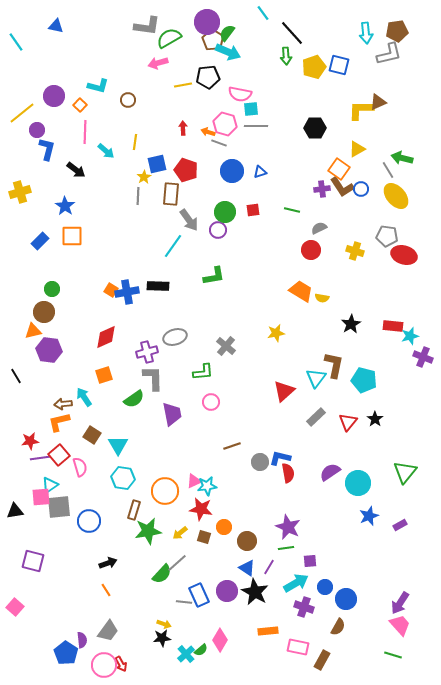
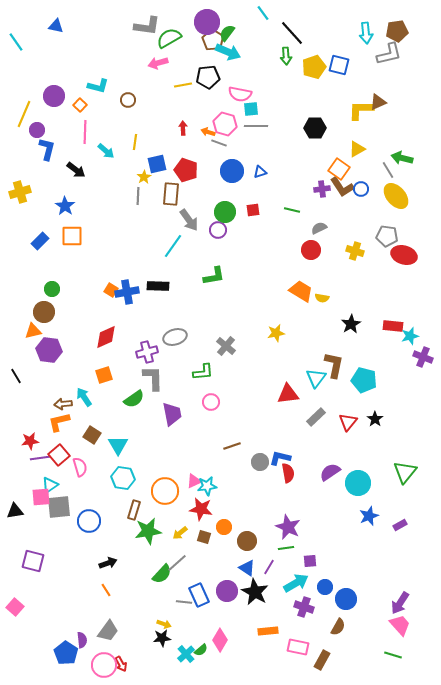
yellow line at (22, 113): moved 2 px right, 1 px down; rotated 28 degrees counterclockwise
red triangle at (284, 391): moved 4 px right, 3 px down; rotated 35 degrees clockwise
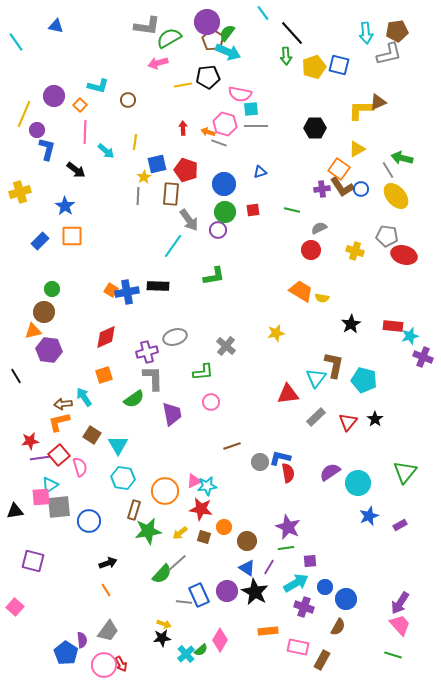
blue circle at (232, 171): moved 8 px left, 13 px down
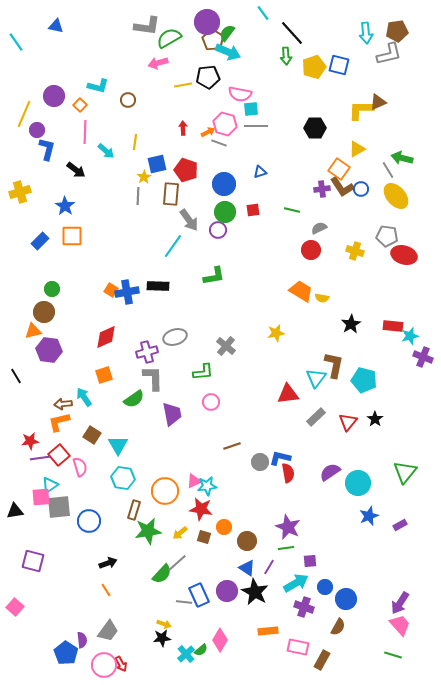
orange arrow at (208, 132): rotated 136 degrees clockwise
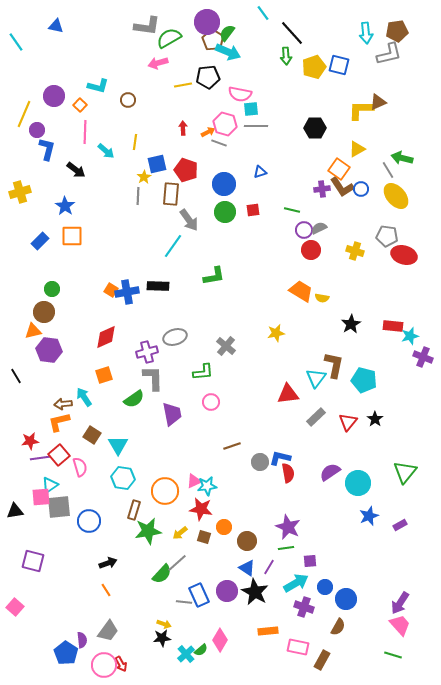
purple circle at (218, 230): moved 86 px right
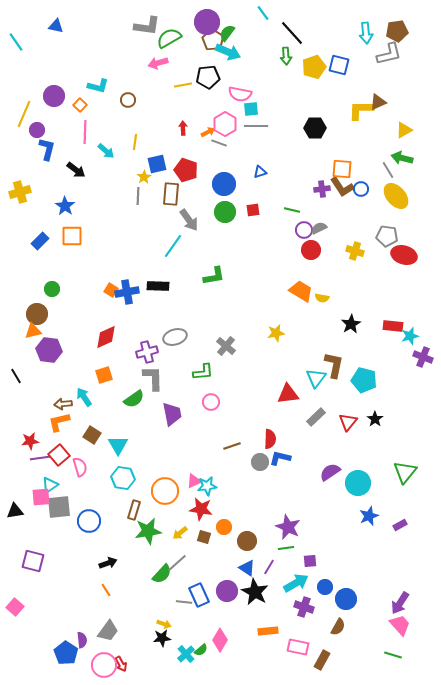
pink hexagon at (225, 124): rotated 15 degrees clockwise
yellow triangle at (357, 149): moved 47 px right, 19 px up
orange square at (339, 169): moved 3 px right; rotated 30 degrees counterclockwise
brown circle at (44, 312): moved 7 px left, 2 px down
red semicircle at (288, 473): moved 18 px left, 34 px up; rotated 12 degrees clockwise
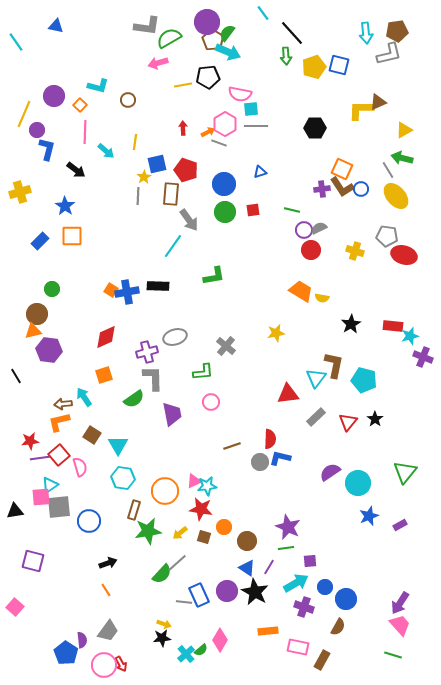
orange square at (342, 169): rotated 20 degrees clockwise
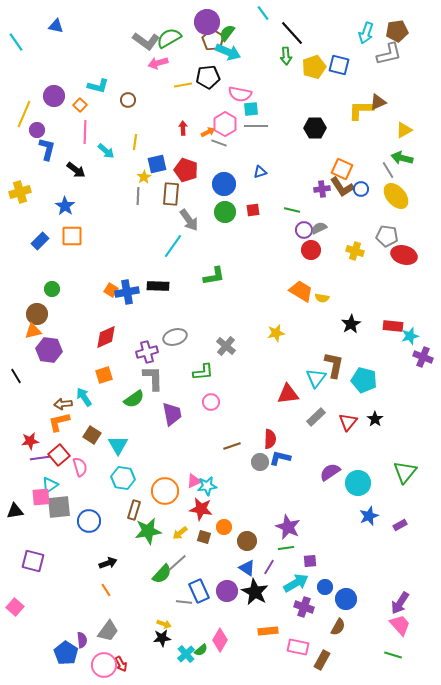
gray L-shape at (147, 26): moved 1 px left, 15 px down; rotated 28 degrees clockwise
cyan arrow at (366, 33): rotated 25 degrees clockwise
blue rectangle at (199, 595): moved 4 px up
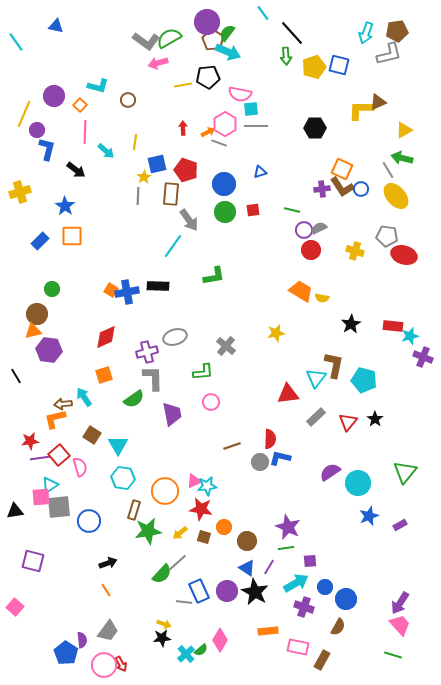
orange L-shape at (59, 422): moved 4 px left, 3 px up
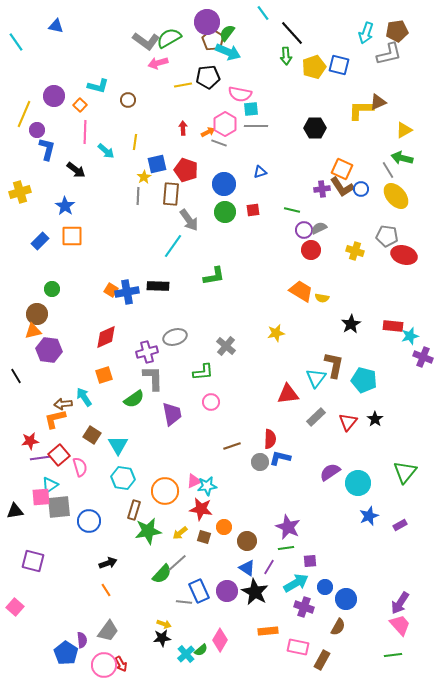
green line at (393, 655): rotated 24 degrees counterclockwise
